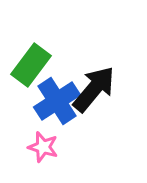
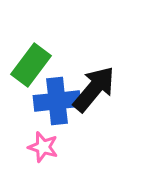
blue cross: rotated 27 degrees clockwise
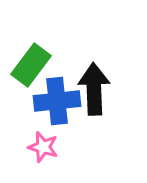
black arrow: rotated 42 degrees counterclockwise
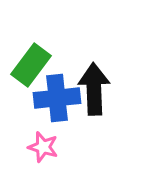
blue cross: moved 3 px up
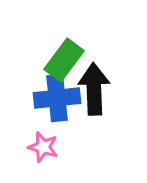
green rectangle: moved 33 px right, 5 px up
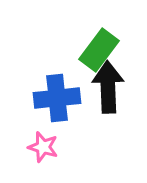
green rectangle: moved 35 px right, 10 px up
black arrow: moved 14 px right, 2 px up
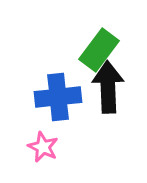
blue cross: moved 1 px right, 1 px up
pink star: rotated 8 degrees clockwise
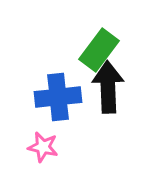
pink star: rotated 12 degrees counterclockwise
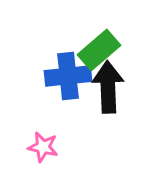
green rectangle: rotated 12 degrees clockwise
blue cross: moved 10 px right, 21 px up
